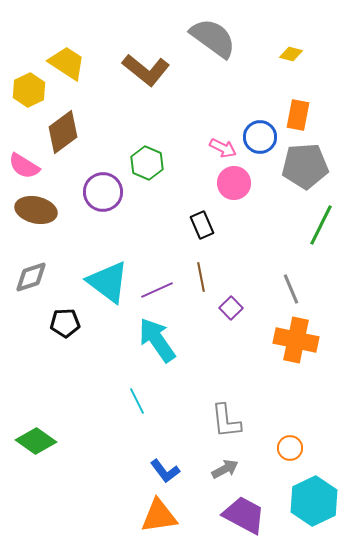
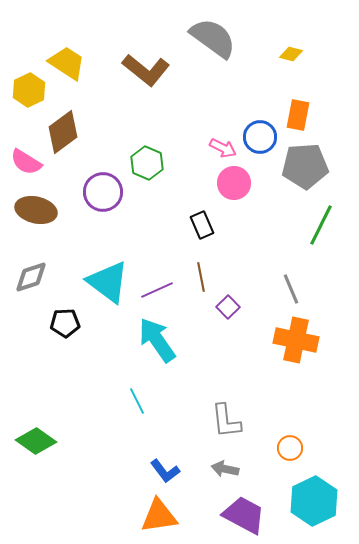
pink semicircle: moved 2 px right, 4 px up
purple square: moved 3 px left, 1 px up
gray arrow: rotated 140 degrees counterclockwise
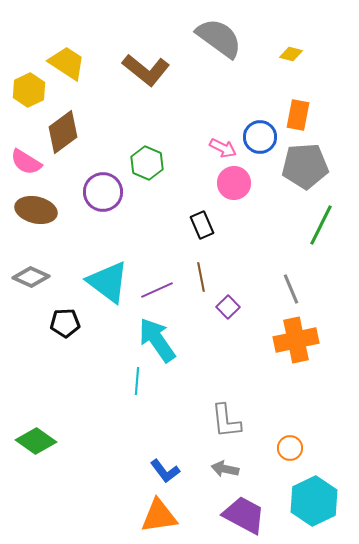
gray semicircle: moved 6 px right
gray diamond: rotated 42 degrees clockwise
orange cross: rotated 24 degrees counterclockwise
cyan line: moved 20 px up; rotated 32 degrees clockwise
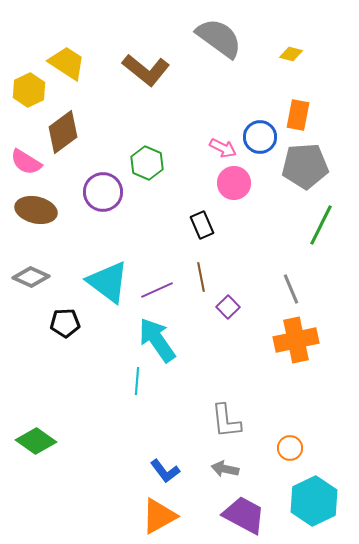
orange triangle: rotated 21 degrees counterclockwise
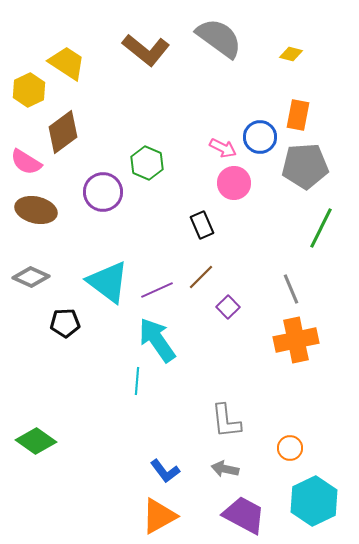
brown L-shape: moved 20 px up
green line: moved 3 px down
brown line: rotated 56 degrees clockwise
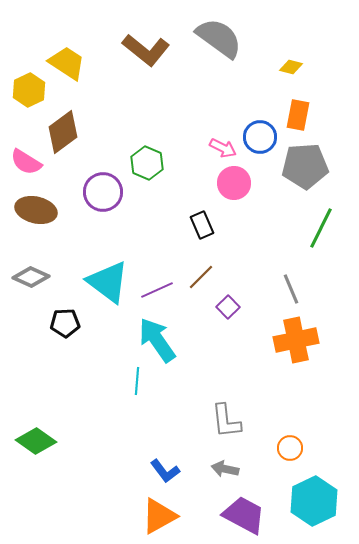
yellow diamond: moved 13 px down
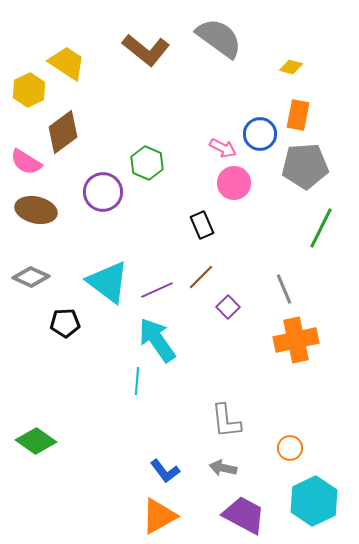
blue circle: moved 3 px up
gray line: moved 7 px left
gray arrow: moved 2 px left, 1 px up
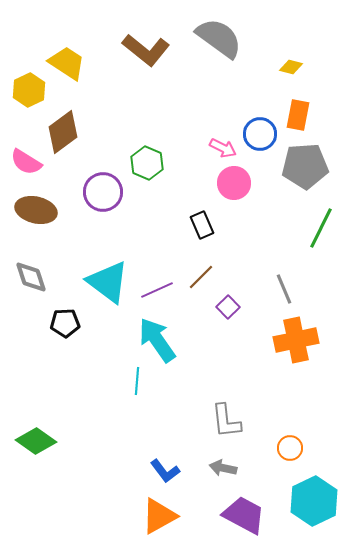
gray diamond: rotated 48 degrees clockwise
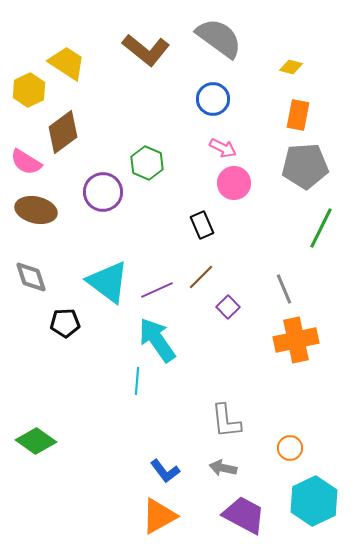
blue circle: moved 47 px left, 35 px up
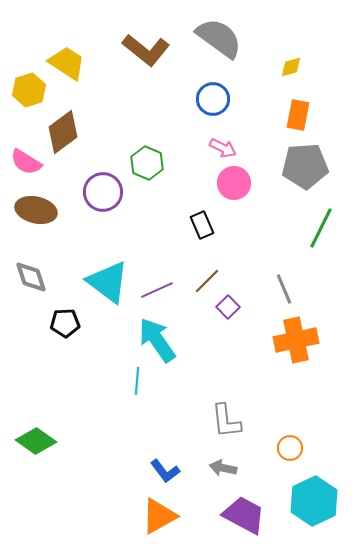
yellow diamond: rotated 30 degrees counterclockwise
yellow hexagon: rotated 8 degrees clockwise
brown line: moved 6 px right, 4 px down
